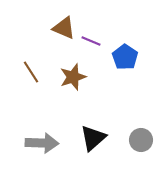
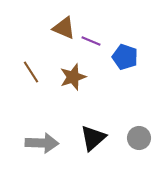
blue pentagon: rotated 15 degrees counterclockwise
gray circle: moved 2 px left, 2 px up
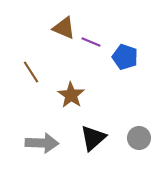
purple line: moved 1 px down
brown star: moved 2 px left, 18 px down; rotated 20 degrees counterclockwise
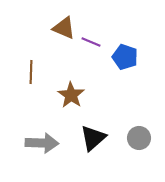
brown line: rotated 35 degrees clockwise
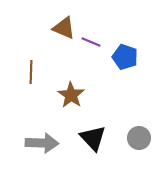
black triangle: rotated 32 degrees counterclockwise
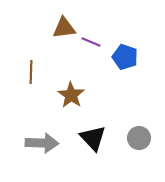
brown triangle: rotated 30 degrees counterclockwise
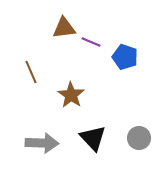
brown line: rotated 25 degrees counterclockwise
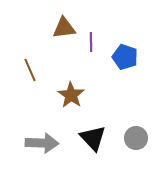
purple line: rotated 66 degrees clockwise
brown line: moved 1 px left, 2 px up
gray circle: moved 3 px left
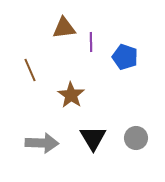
black triangle: rotated 12 degrees clockwise
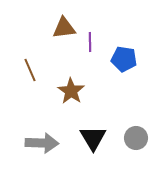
purple line: moved 1 px left
blue pentagon: moved 1 px left, 2 px down; rotated 10 degrees counterclockwise
brown star: moved 4 px up
